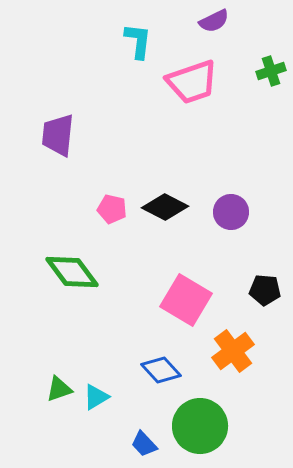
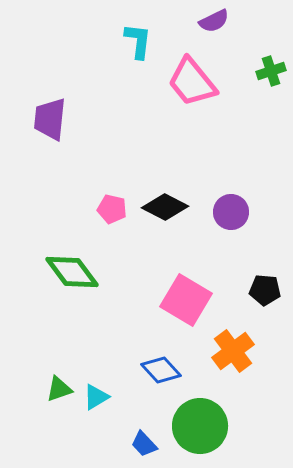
pink trapezoid: rotated 70 degrees clockwise
purple trapezoid: moved 8 px left, 16 px up
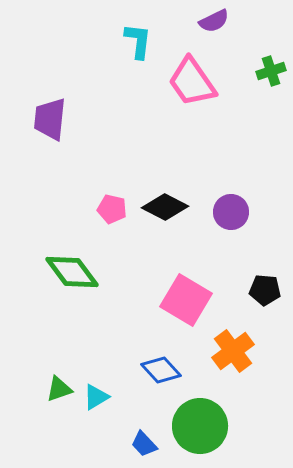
pink trapezoid: rotated 4 degrees clockwise
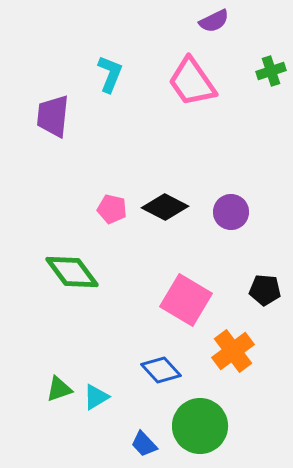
cyan L-shape: moved 28 px left, 33 px down; rotated 15 degrees clockwise
purple trapezoid: moved 3 px right, 3 px up
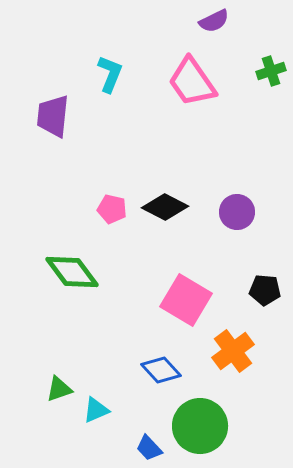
purple circle: moved 6 px right
cyan triangle: moved 13 px down; rotated 8 degrees clockwise
blue trapezoid: moved 5 px right, 4 px down
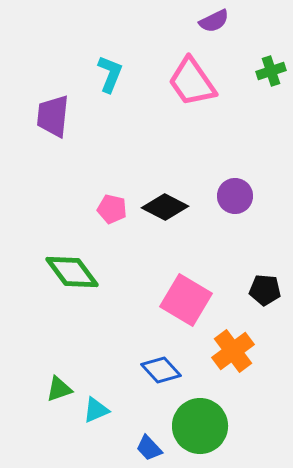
purple circle: moved 2 px left, 16 px up
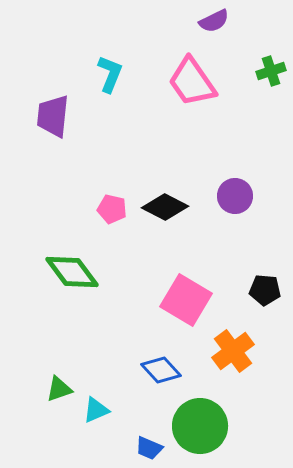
blue trapezoid: rotated 24 degrees counterclockwise
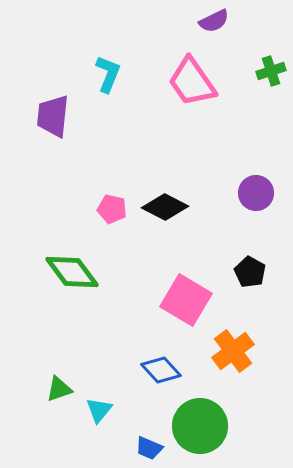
cyan L-shape: moved 2 px left
purple circle: moved 21 px right, 3 px up
black pentagon: moved 15 px left, 18 px up; rotated 24 degrees clockwise
cyan triangle: moved 3 px right; rotated 28 degrees counterclockwise
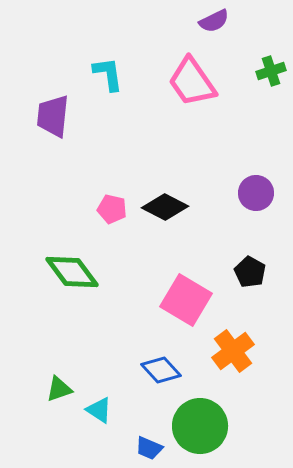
cyan L-shape: rotated 30 degrees counterclockwise
cyan triangle: rotated 36 degrees counterclockwise
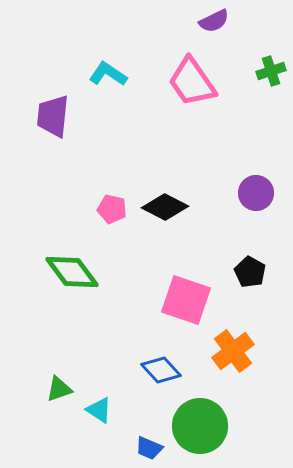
cyan L-shape: rotated 48 degrees counterclockwise
pink square: rotated 12 degrees counterclockwise
